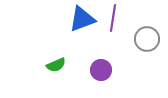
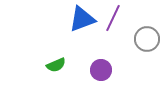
purple line: rotated 16 degrees clockwise
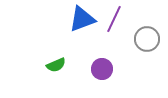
purple line: moved 1 px right, 1 px down
purple circle: moved 1 px right, 1 px up
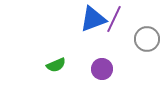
blue triangle: moved 11 px right
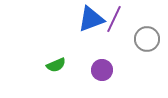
blue triangle: moved 2 px left
purple circle: moved 1 px down
